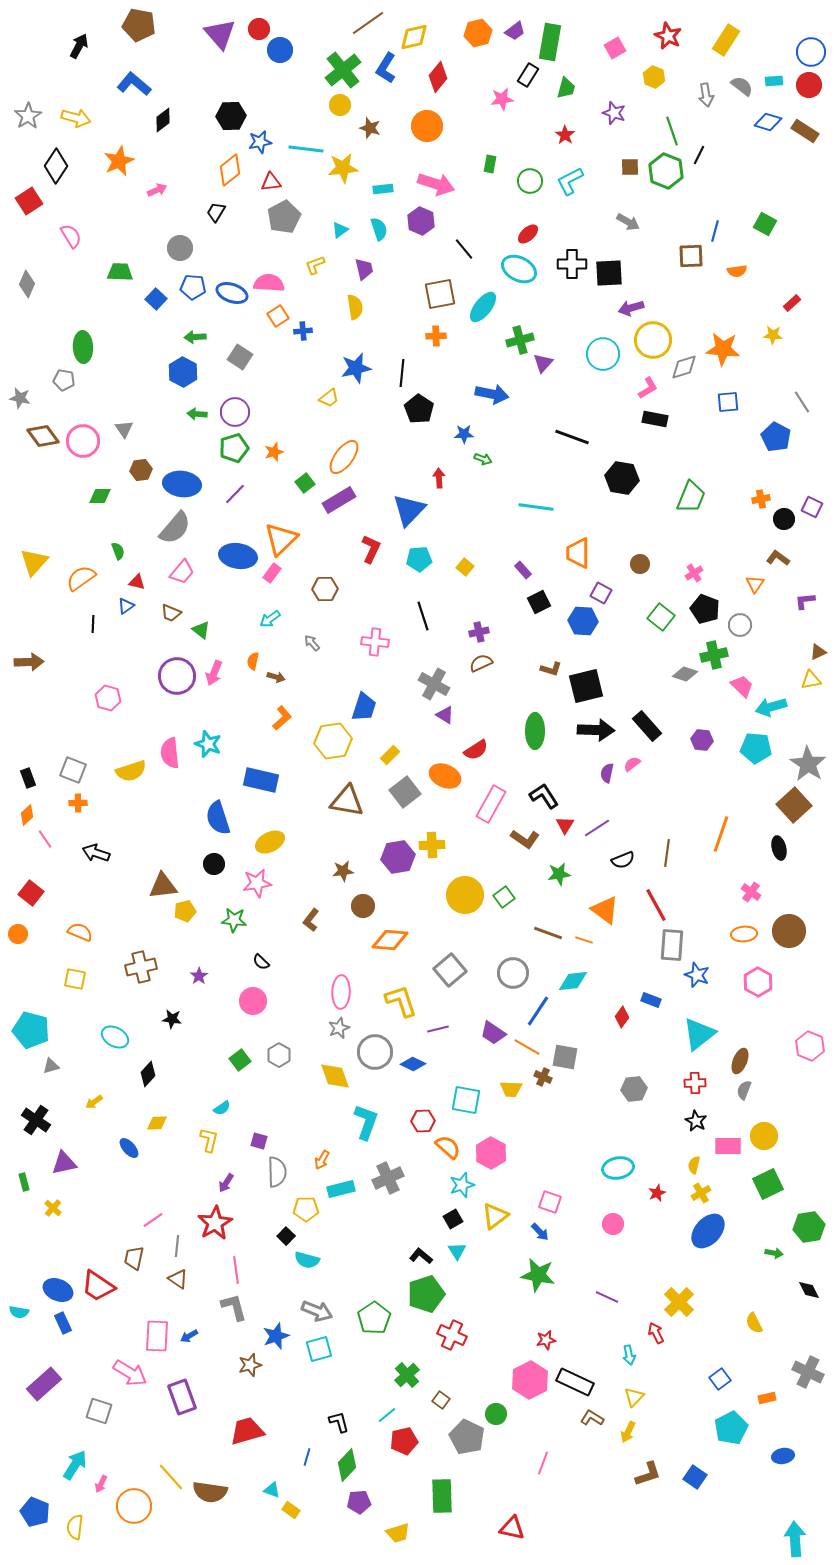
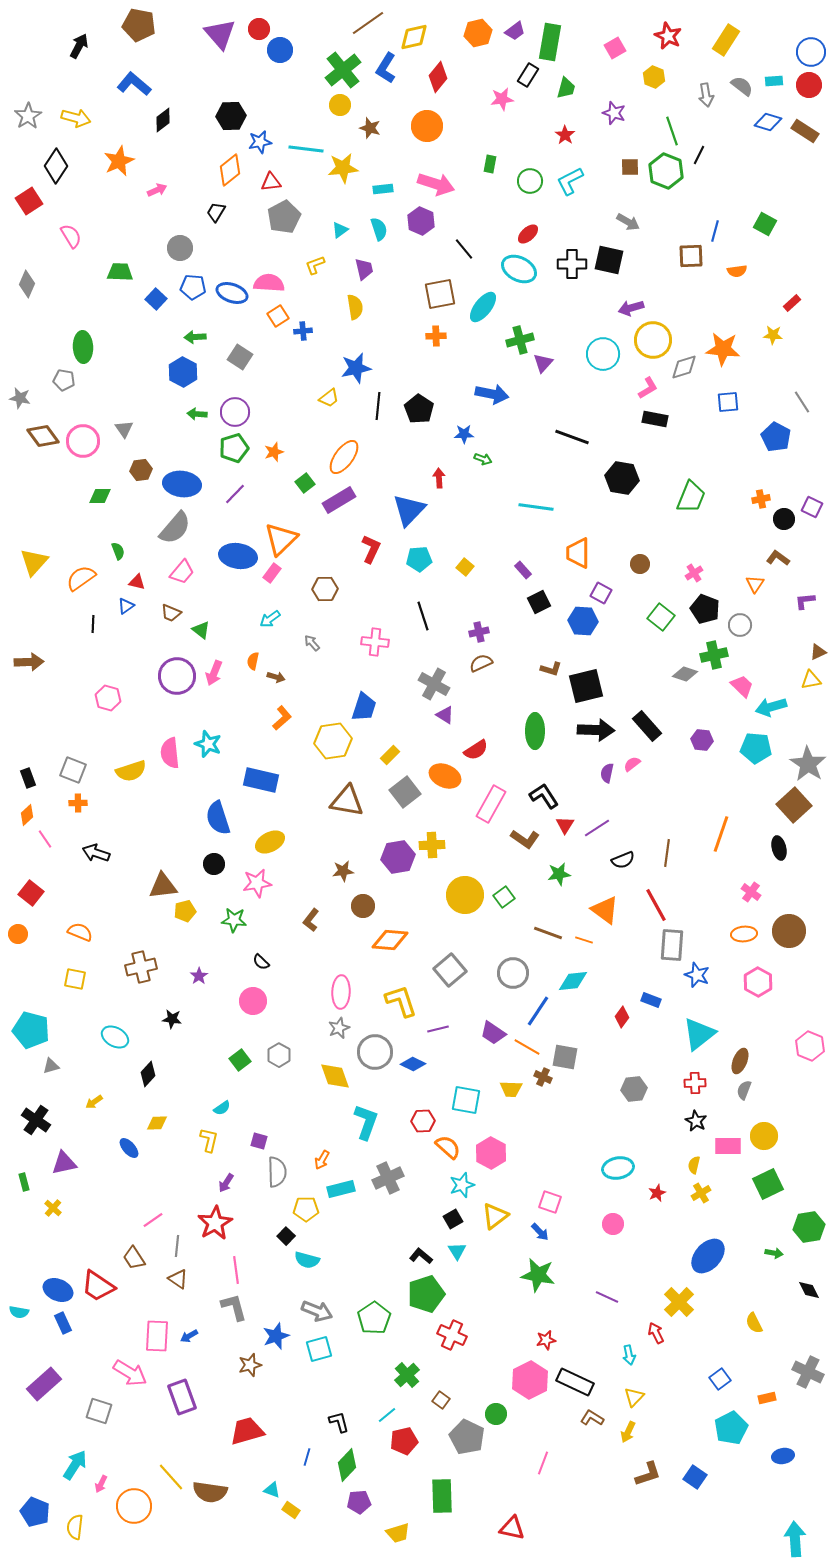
black square at (609, 273): moved 13 px up; rotated 16 degrees clockwise
black line at (402, 373): moved 24 px left, 33 px down
blue ellipse at (708, 1231): moved 25 px down
brown trapezoid at (134, 1258): rotated 45 degrees counterclockwise
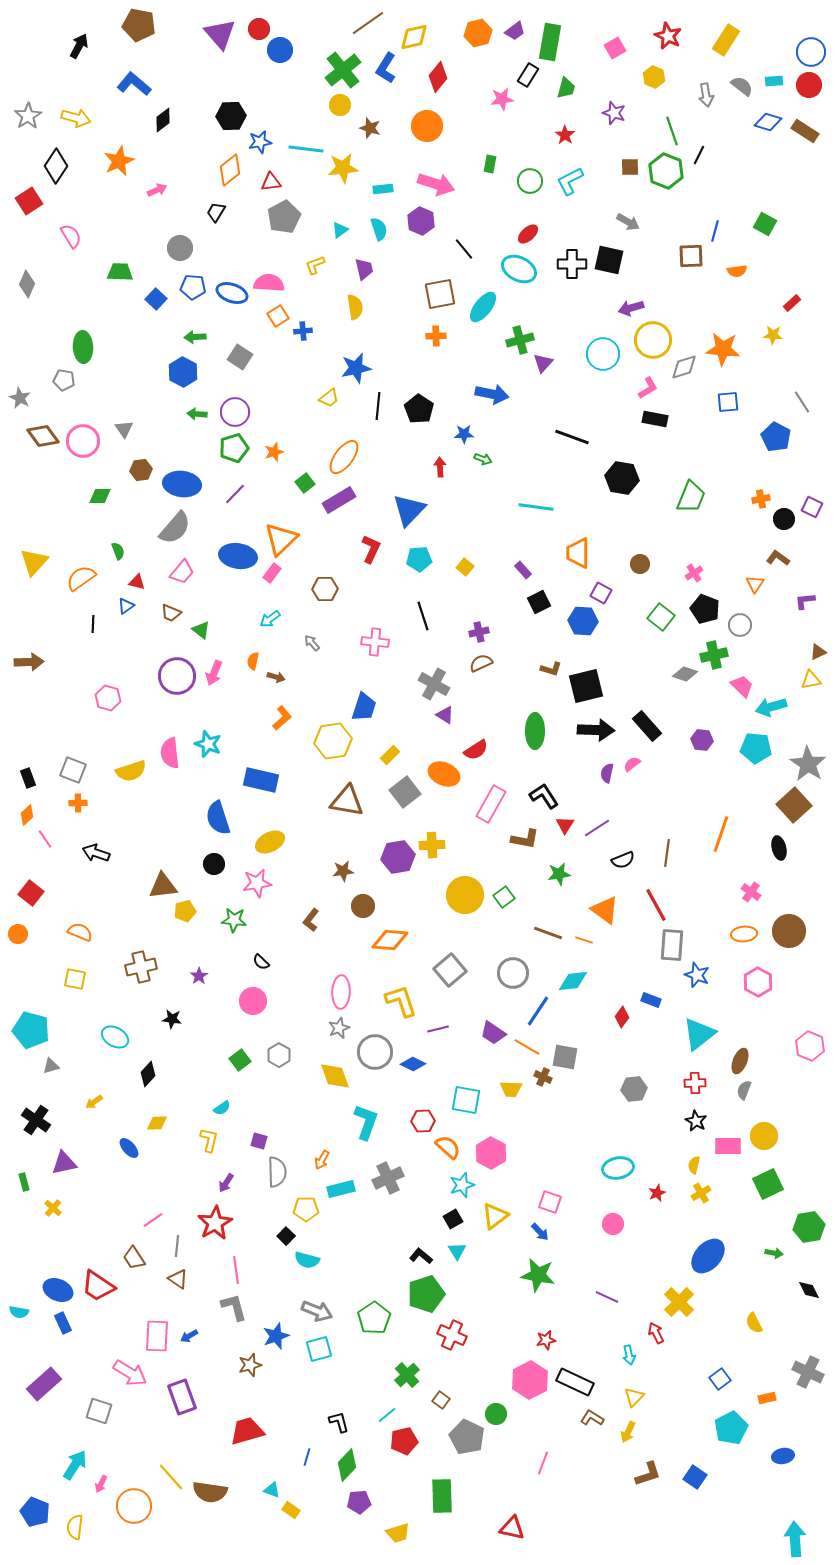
gray star at (20, 398): rotated 15 degrees clockwise
red arrow at (439, 478): moved 1 px right, 11 px up
orange ellipse at (445, 776): moved 1 px left, 2 px up
brown L-shape at (525, 839): rotated 24 degrees counterclockwise
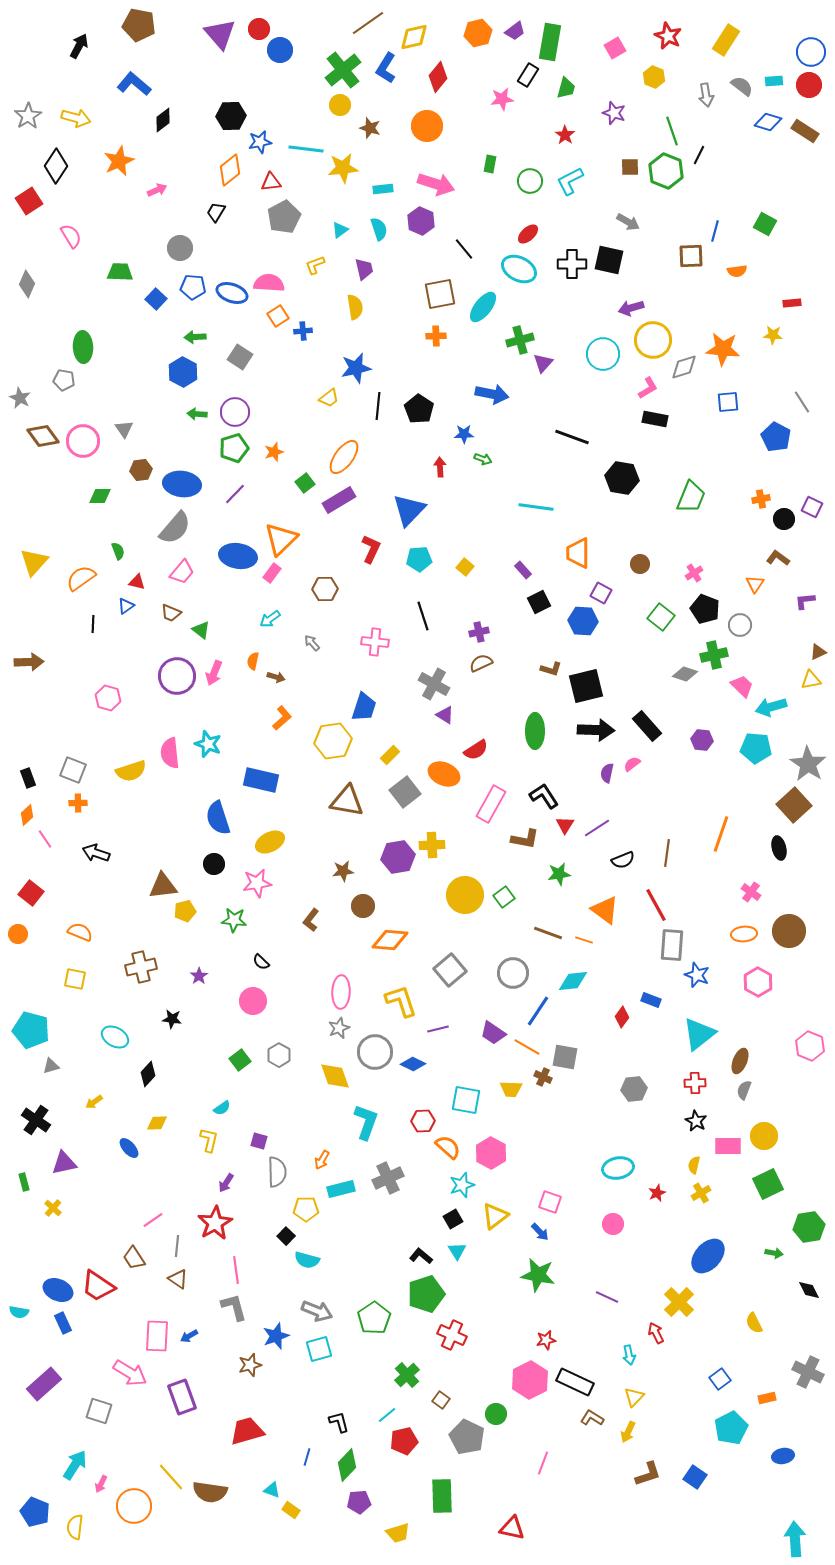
red rectangle at (792, 303): rotated 36 degrees clockwise
